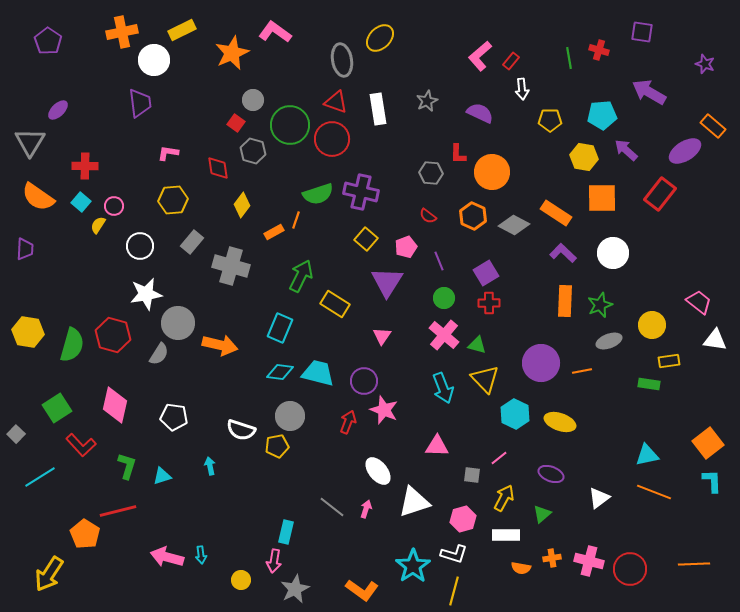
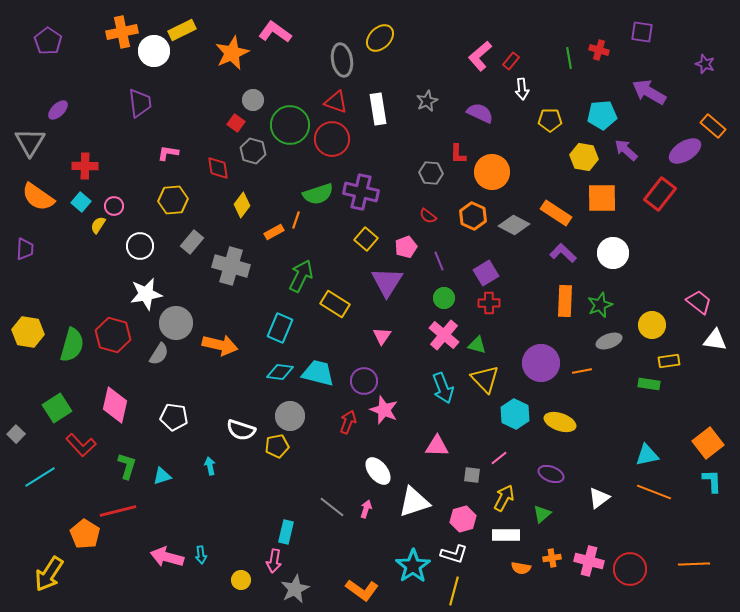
white circle at (154, 60): moved 9 px up
gray circle at (178, 323): moved 2 px left
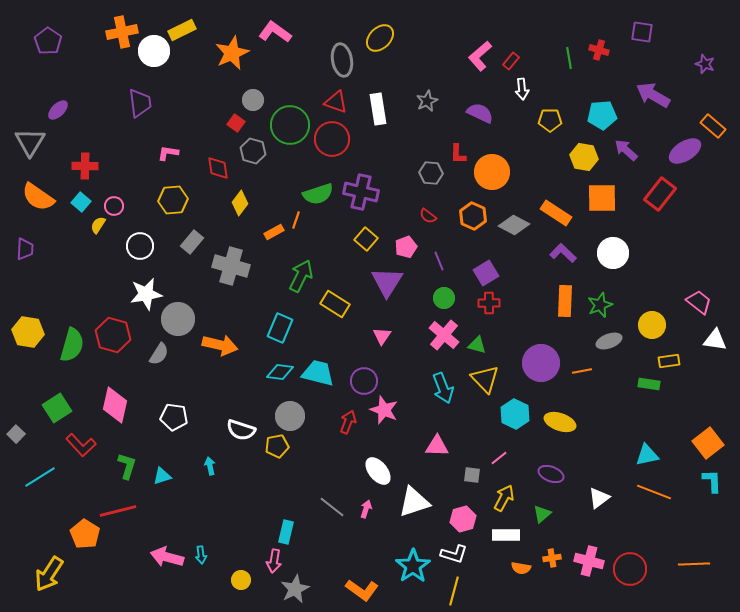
purple arrow at (649, 92): moved 4 px right, 3 px down
yellow diamond at (242, 205): moved 2 px left, 2 px up
gray circle at (176, 323): moved 2 px right, 4 px up
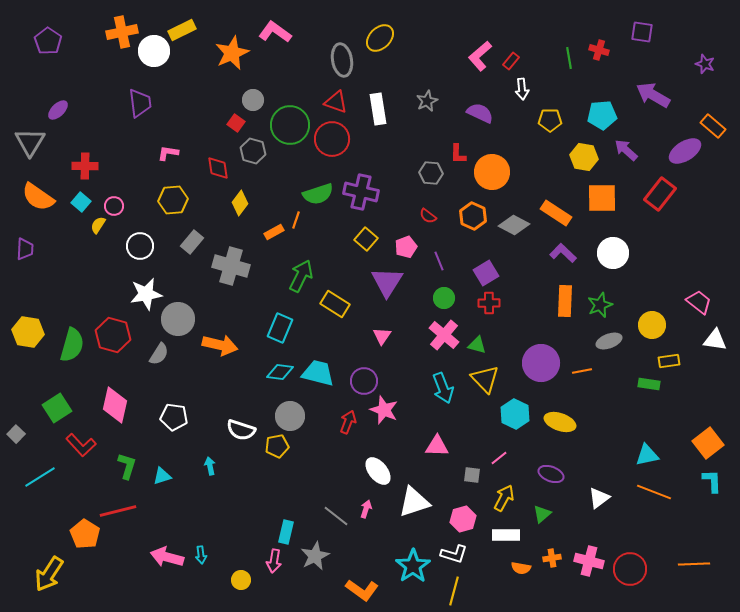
gray line at (332, 507): moved 4 px right, 9 px down
gray star at (295, 589): moved 20 px right, 33 px up
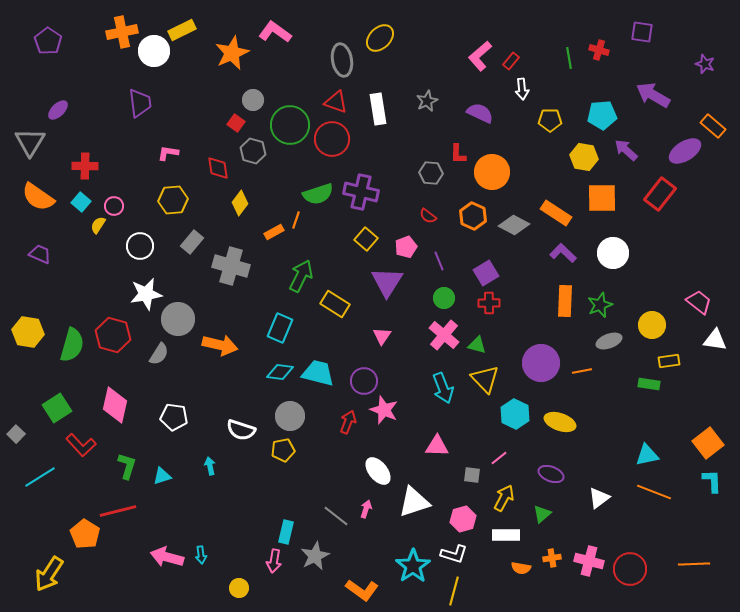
purple trapezoid at (25, 249): moved 15 px right, 5 px down; rotated 70 degrees counterclockwise
yellow pentagon at (277, 446): moved 6 px right, 4 px down
yellow circle at (241, 580): moved 2 px left, 8 px down
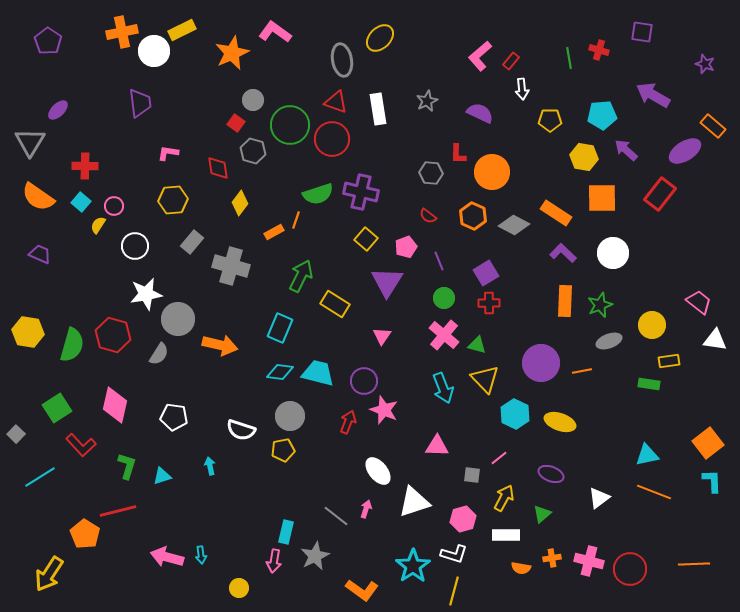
white circle at (140, 246): moved 5 px left
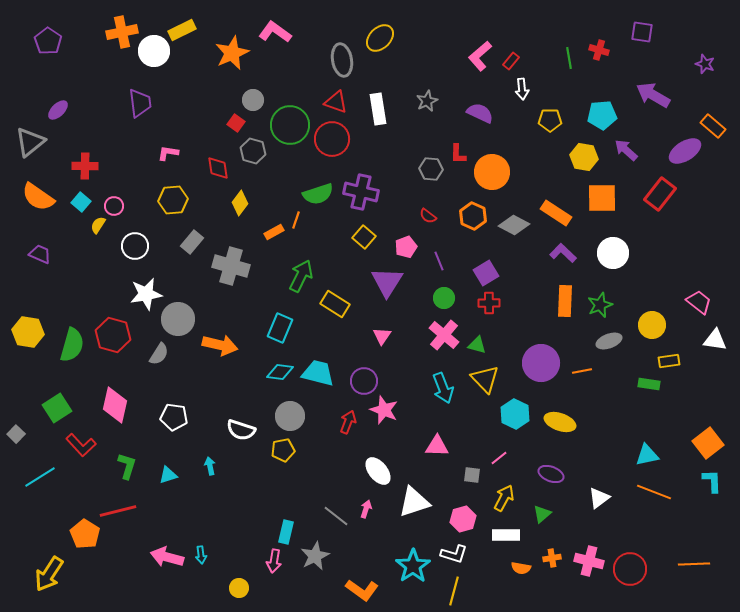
gray triangle at (30, 142): rotated 20 degrees clockwise
gray hexagon at (431, 173): moved 4 px up
yellow square at (366, 239): moved 2 px left, 2 px up
cyan triangle at (162, 476): moved 6 px right, 1 px up
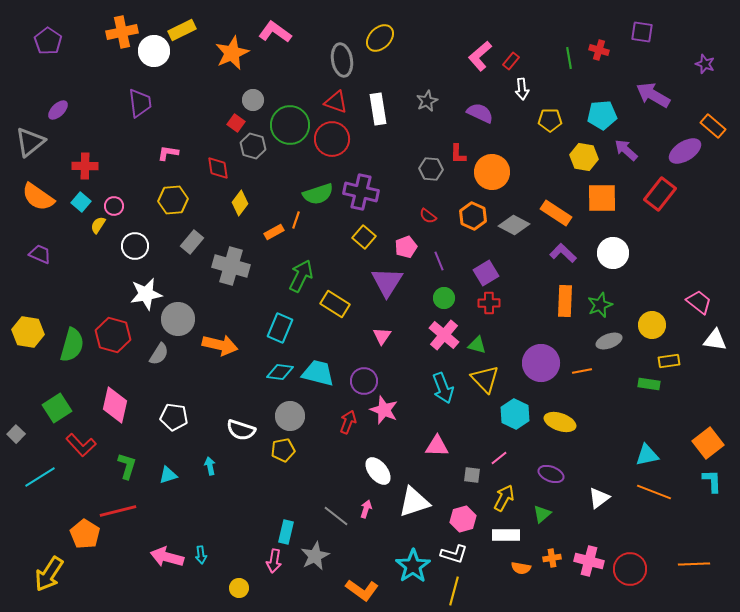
gray hexagon at (253, 151): moved 5 px up
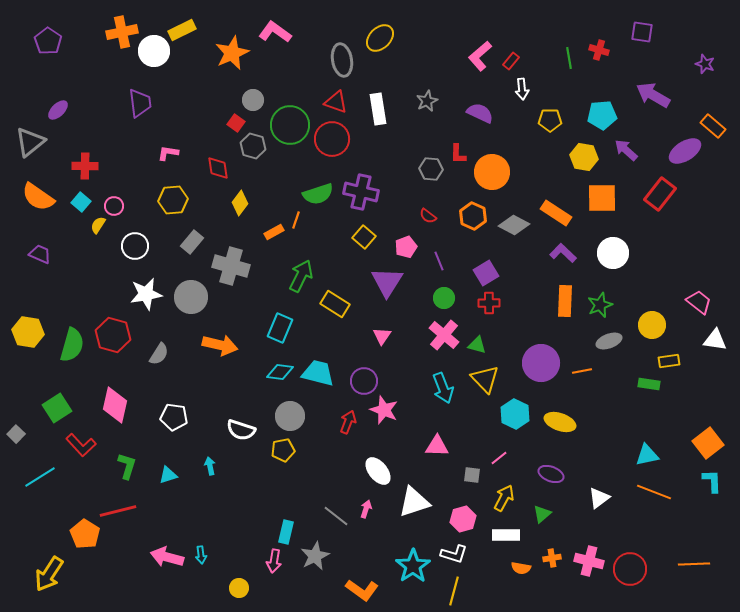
gray circle at (178, 319): moved 13 px right, 22 px up
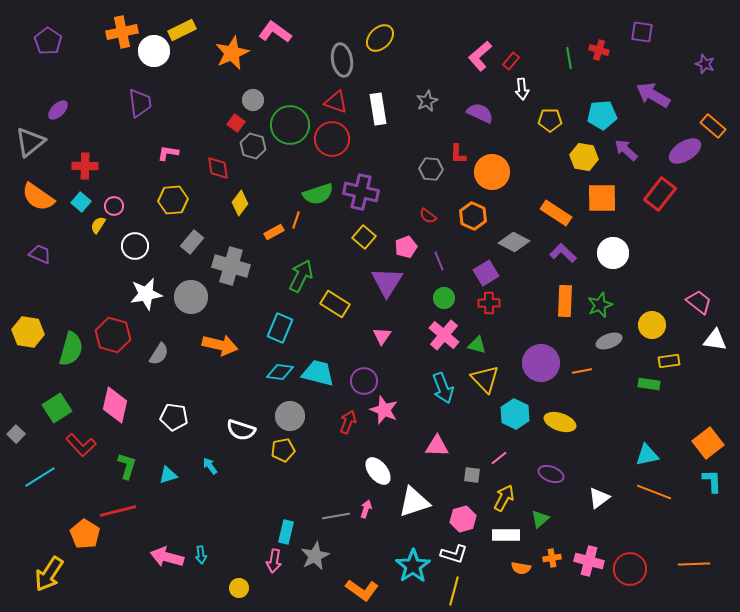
gray diamond at (514, 225): moved 17 px down
green semicircle at (72, 345): moved 1 px left, 4 px down
cyan arrow at (210, 466): rotated 24 degrees counterclockwise
green triangle at (542, 514): moved 2 px left, 5 px down
gray line at (336, 516): rotated 48 degrees counterclockwise
